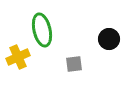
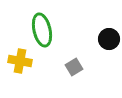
yellow cross: moved 2 px right, 4 px down; rotated 35 degrees clockwise
gray square: moved 3 px down; rotated 24 degrees counterclockwise
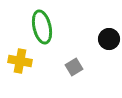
green ellipse: moved 3 px up
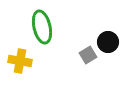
black circle: moved 1 px left, 3 px down
gray square: moved 14 px right, 12 px up
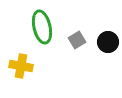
gray square: moved 11 px left, 15 px up
yellow cross: moved 1 px right, 5 px down
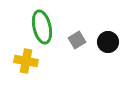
yellow cross: moved 5 px right, 5 px up
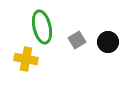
yellow cross: moved 2 px up
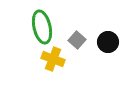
gray square: rotated 18 degrees counterclockwise
yellow cross: moved 27 px right; rotated 10 degrees clockwise
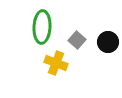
green ellipse: rotated 16 degrees clockwise
yellow cross: moved 3 px right, 4 px down
